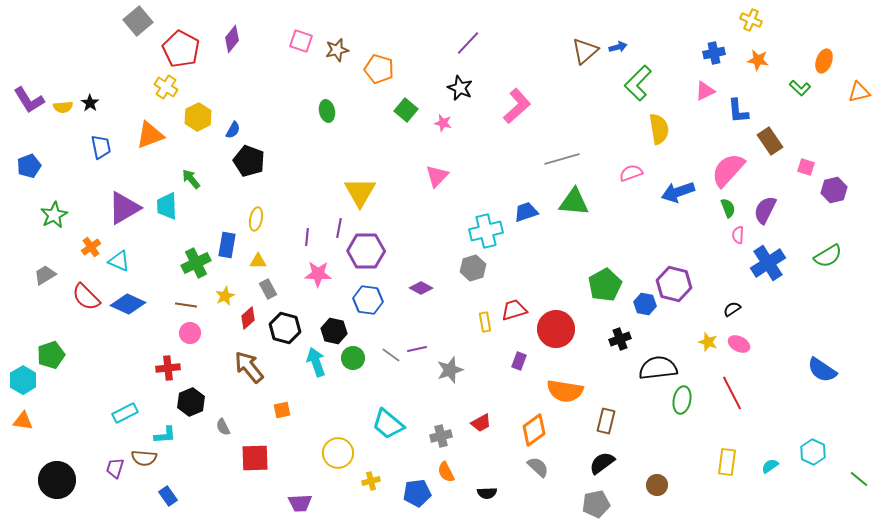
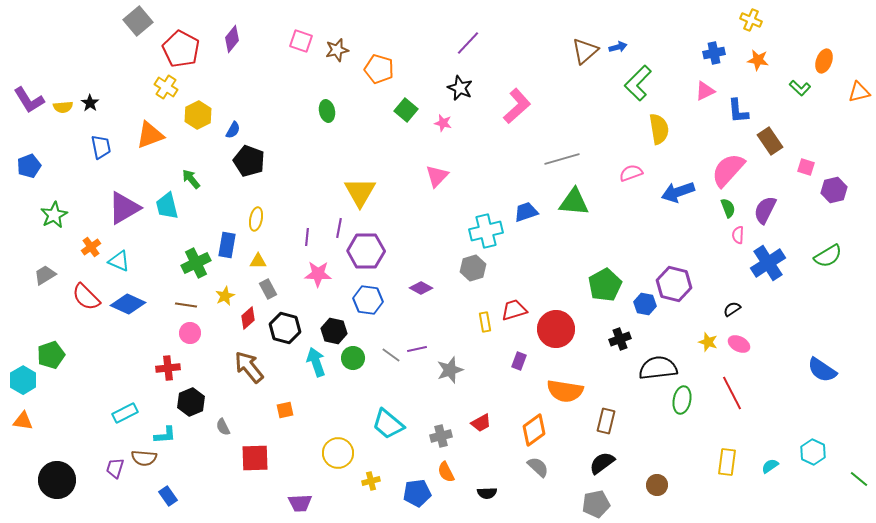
yellow hexagon at (198, 117): moved 2 px up
cyan trapezoid at (167, 206): rotated 12 degrees counterclockwise
orange square at (282, 410): moved 3 px right
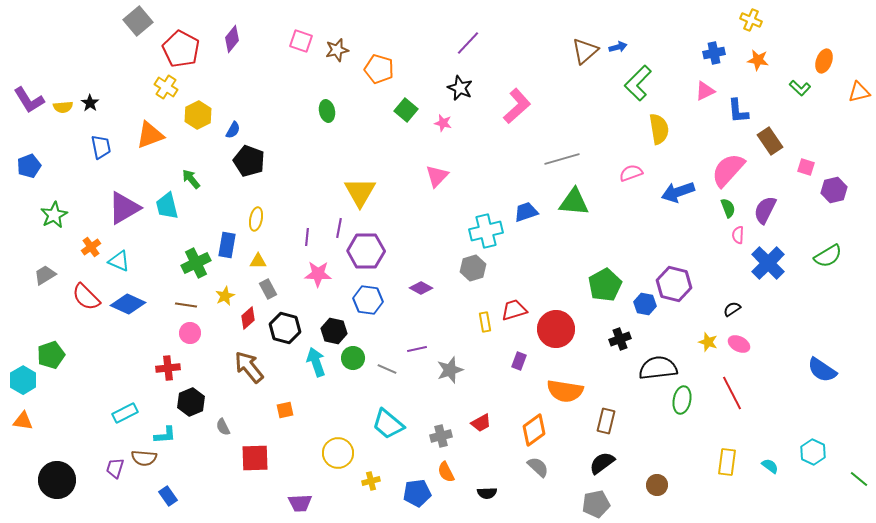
blue cross at (768, 263): rotated 12 degrees counterclockwise
gray line at (391, 355): moved 4 px left, 14 px down; rotated 12 degrees counterclockwise
cyan semicircle at (770, 466): rotated 72 degrees clockwise
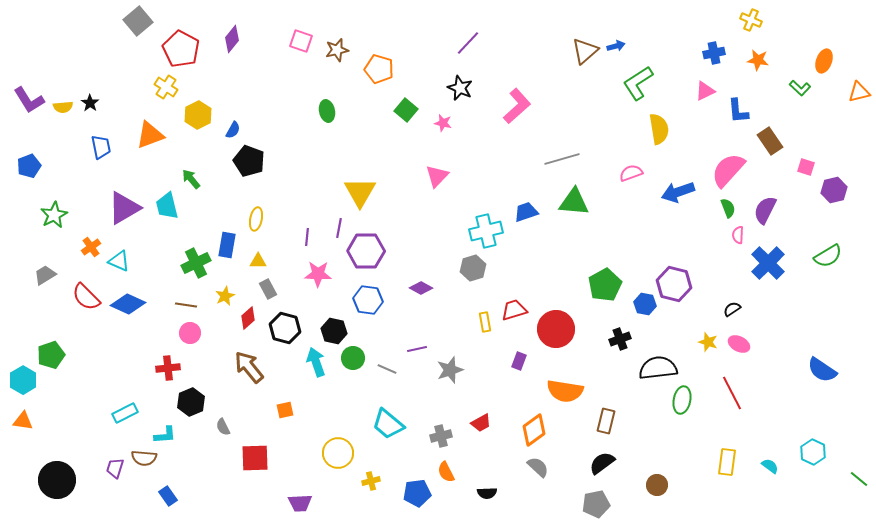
blue arrow at (618, 47): moved 2 px left, 1 px up
green L-shape at (638, 83): rotated 12 degrees clockwise
